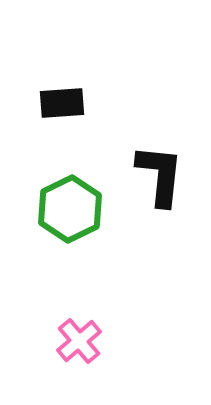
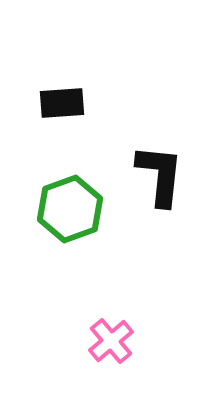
green hexagon: rotated 6 degrees clockwise
pink cross: moved 32 px right
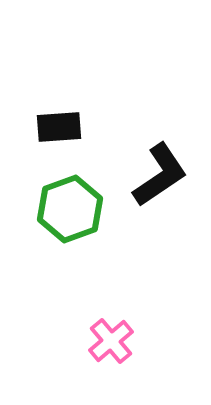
black rectangle: moved 3 px left, 24 px down
black L-shape: rotated 50 degrees clockwise
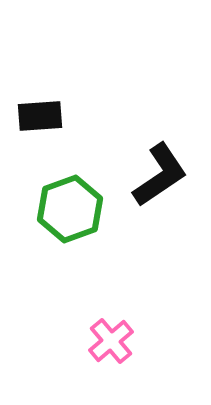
black rectangle: moved 19 px left, 11 px up
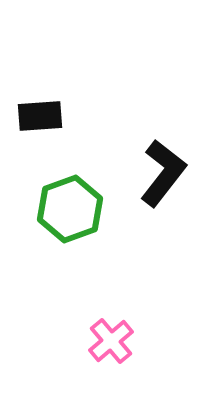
black L-shape: moved 3 px right, 2 px up; rotated 18 degrees counterclockwise
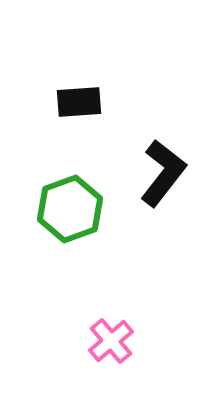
black rectangle: moved 39 px right, 14 px up
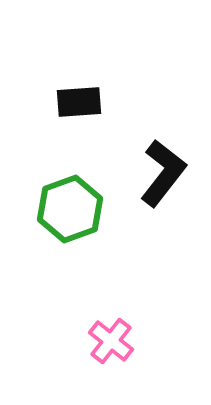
pink cross: rotated 12 degrees counterclockwise
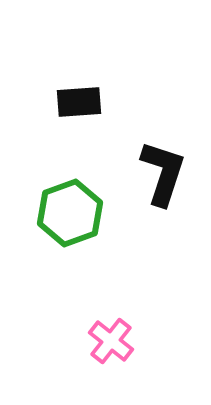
black L-shape: rotated 20 degrees counterclockwise
green hexagon: moved 4 px down
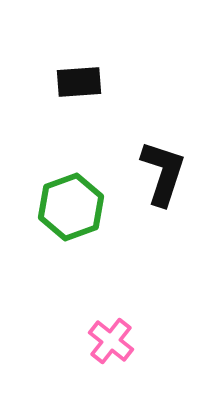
black rectangle: moved 20 px up
green hexagon: moved 1 px right, 6 px up
